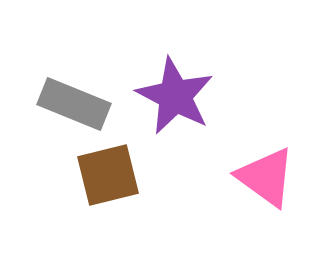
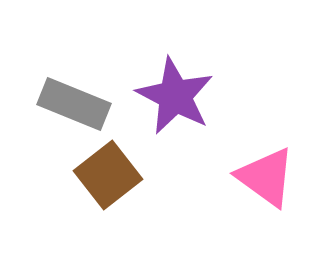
brown square: rotated 24 degrees counterclockwise
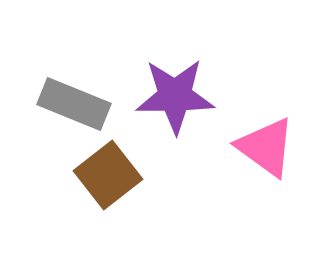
purple star: rotated 28 degrees counterclockwise
pink triangle: moved 30 px up
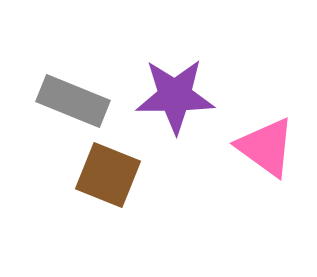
gray rectangle: moved 1 px left, 3 px up
brown square: rotated 30 degrees counterclockwise
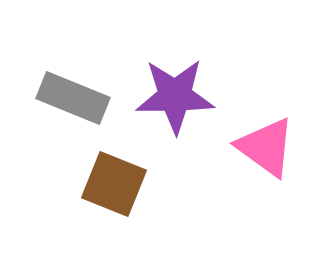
gray rectangle: moved 3 px up
brown square: moved 6 px right, 9 px down
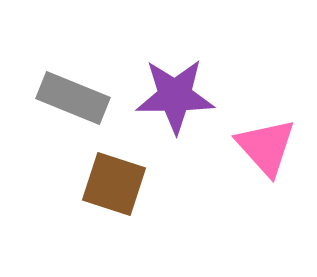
pink triangle: rotated 12 degrees clockwise
brown square: rotated 4 degrees counterclockwise
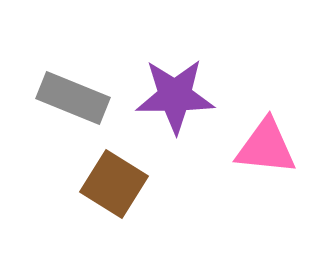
pink triangle: rotated 42 degrees counterclockwise
brown square: rotated 14 degrees clockwise
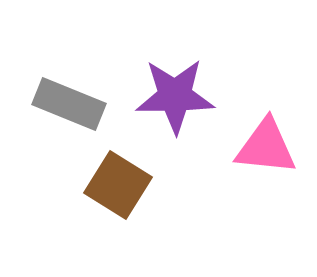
gray rectangle: moved 4 px left, 6 px down
brown square: moved 4 px right, 1 px down
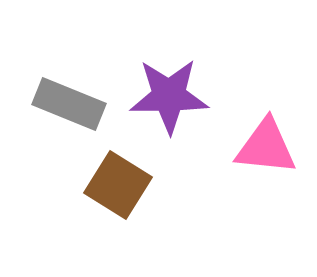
purple star: moved 6 px left
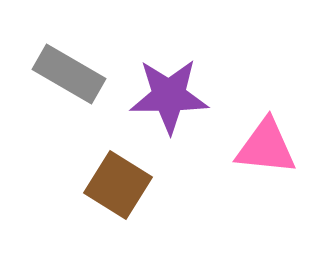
gray rectangle: moved 30 px up; rotated 8 degrees clockwise
